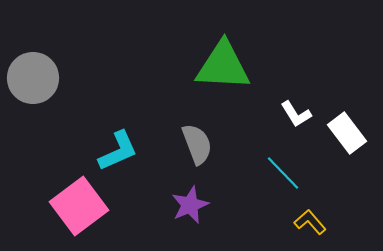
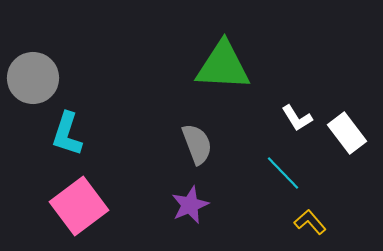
white L-shape: moved 1 px right, 4 px down
cyan L-shape: moved 51 px left, 17 px up; rotated 132 degrees clockwise
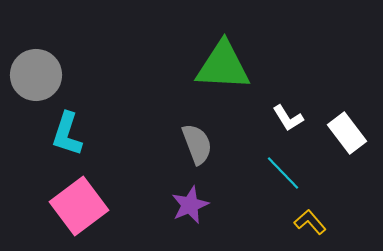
gray circle: moved 3 px right, 3 px up
white L-shape: moved 9 px left
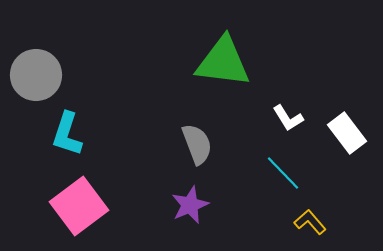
green triangle: moved 4 px up; rotated 4 degrees clockwise
